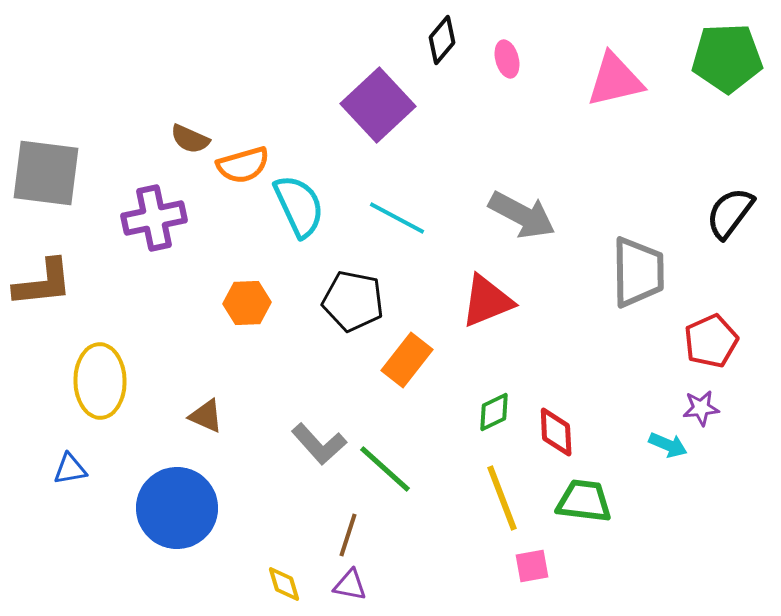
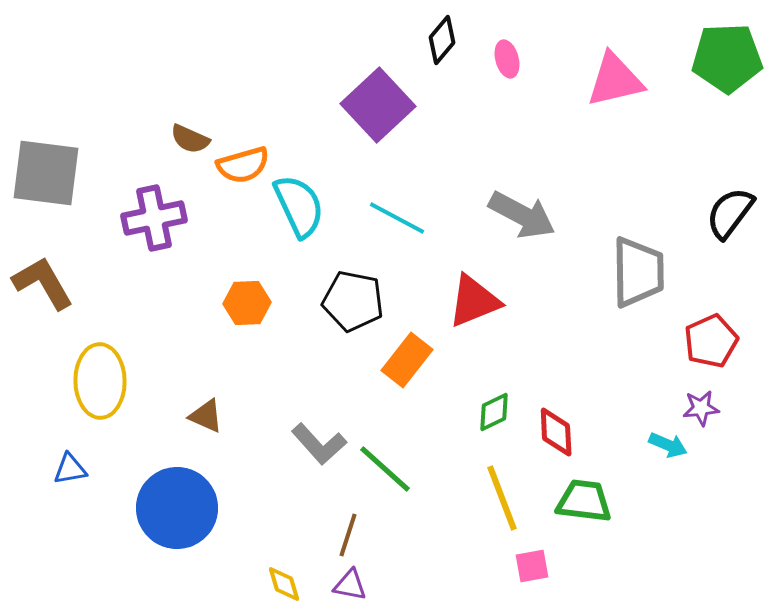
brown L-shape: rotated 114 degrees counterclockwise
red triangle: moved 13 px left
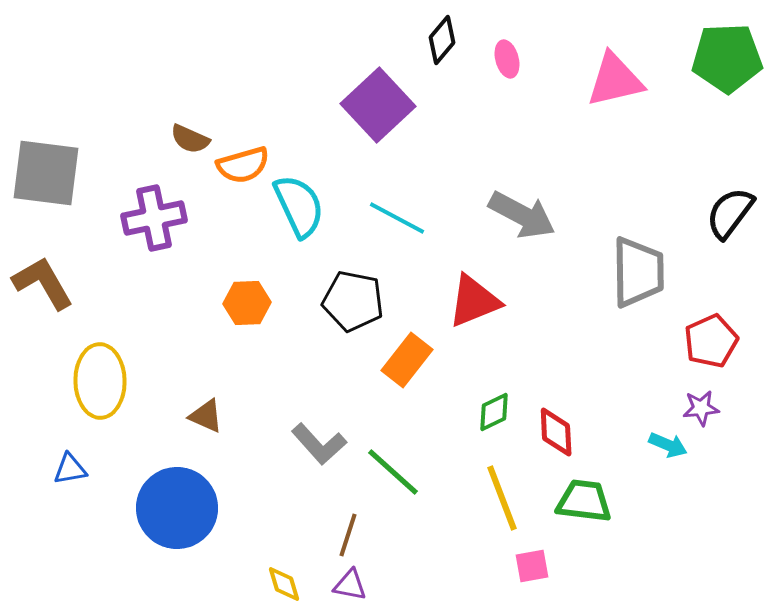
green line: moved 8 px right, 3 px down
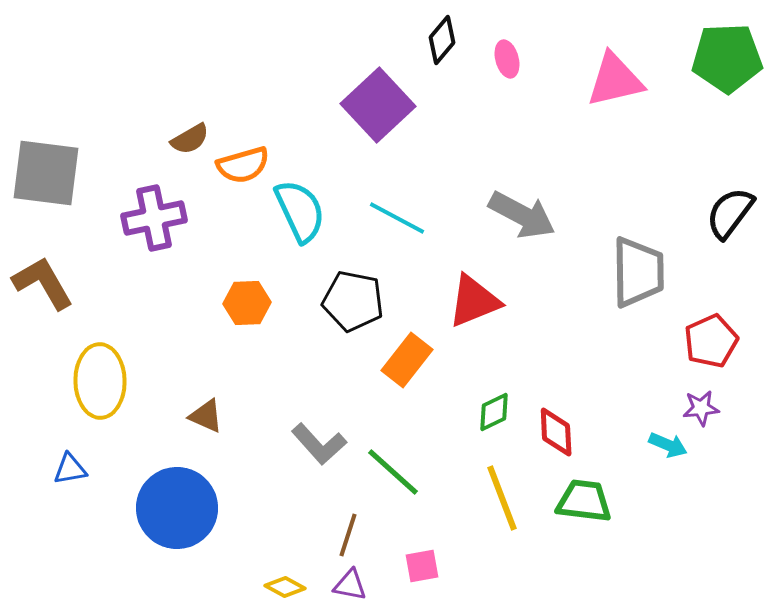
brown semicircle: rotated 54 degrees counterclockwise
cyan semicircle: moved 1 px right, 5 px down
pink square: moved 110 px left
yellow diamond: moved 1 px right, 3 px down; rotated 45 degrees counterclockwise
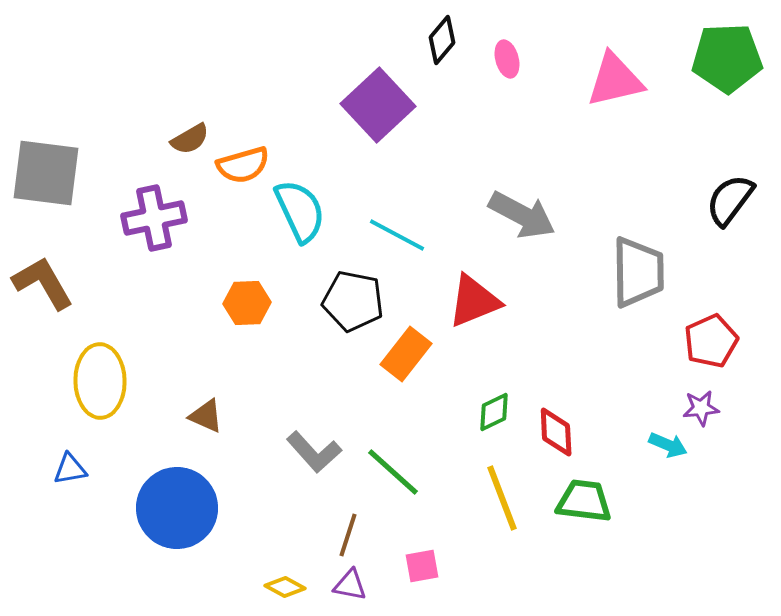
black semicircle: moved 13 px up
cyan line: moved 17 px down
orange rectangle: moved 1 px left, 6 px up
gray L-shape: moved 5 px left, 8 px down
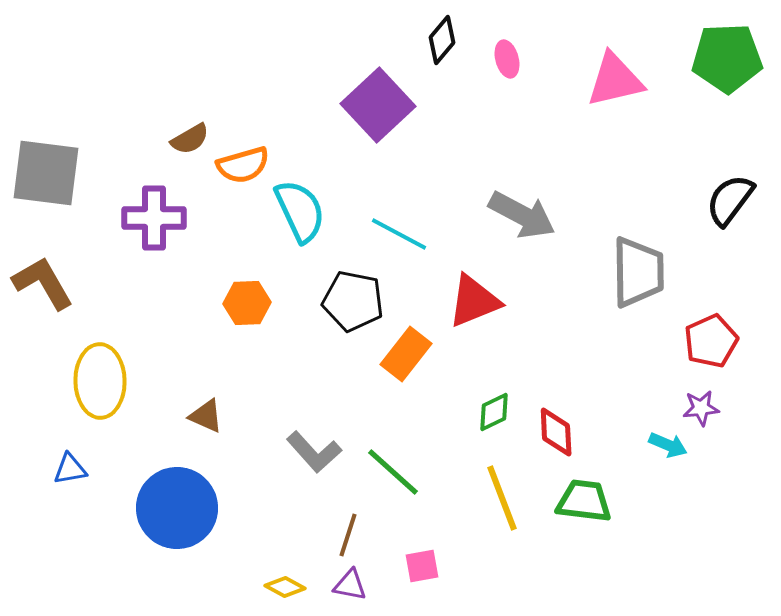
purple cross: rotated 12 degrees clockwise
cyan line: moved 2 px right, 1 px up
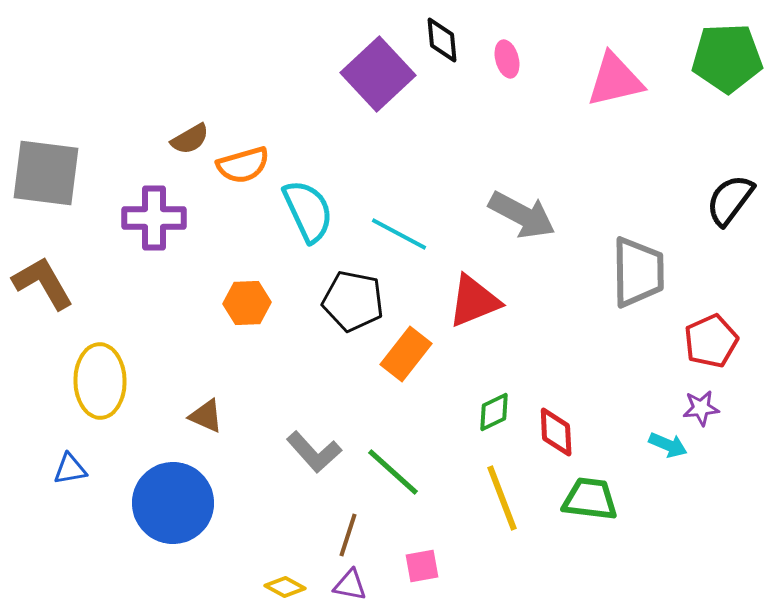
black diamond: rotated 45 degrees counterclockwise
purple square: moved 31 px up
cyan semicircle: moved 8 px right
green trapezoid: moved 6 px right, 2 px up
blue circle: moved 4 px left, 5 px up
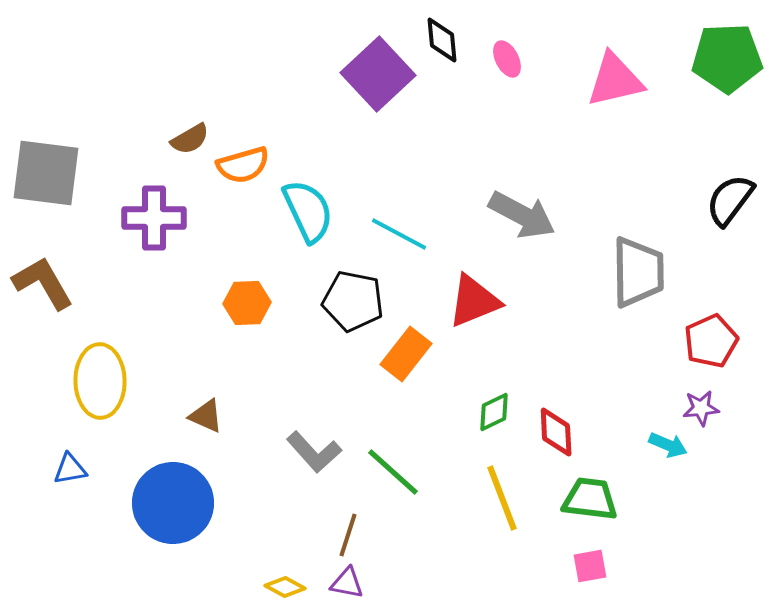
pink ellipse: rotated 12 degrees counterclockwise
pink square: moved 168 px right
purple triangle: moved 3 px left, 2 px up
